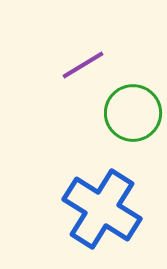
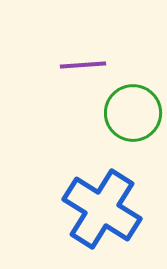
purple line: rotated 27 degrees clockwise
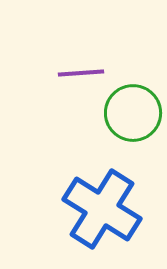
purple line: moved 2 px left, 8 px down
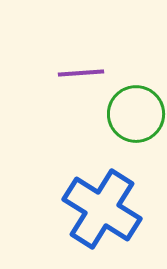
green circle: moved 3 px right, 1 px down
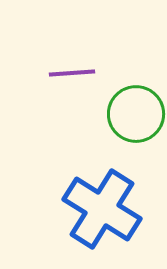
purple line: moved 9 px left
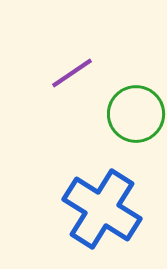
purple line: rotated 30 degrees counterclockwise
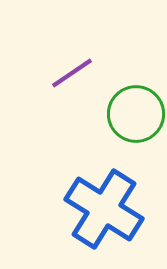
blue cross: moved 2 px right
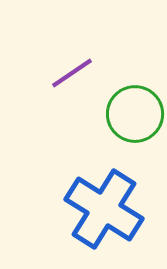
green circle: moved 1 px left
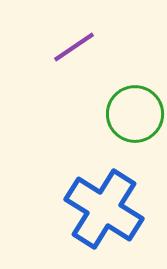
purple line: moved 2 px right, 26 px up
